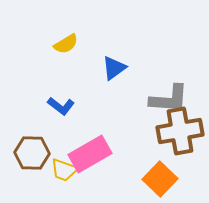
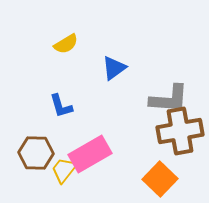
blue L-shape: rotated 36 degrees clockwise
brown hexagon: moved 4 px right
yellow trapezoid: rotated 108 degrees clockwise
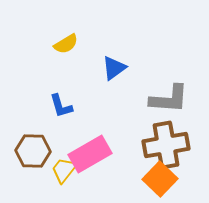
brown cross: moved 14 px left, 14 px down
brown hexagon: moved 3 px left, 2 px up
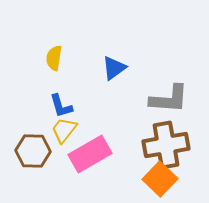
yellow semicircle: moved 12 px left, 14 px down; rotated 130 degrees clockwise
yellow trapezoid: moved 40 px up
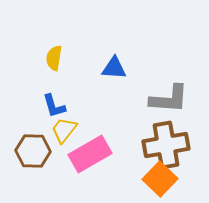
blue triangle: rotated 40 degrees clockwise
blue L-shape: moved 7 px left
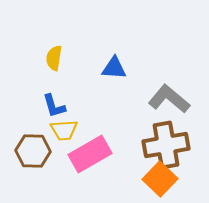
gray L-shape: rotated 144 degrees counterclockwise
yellow trapezoid: rotated 132 degrees counterclockwise
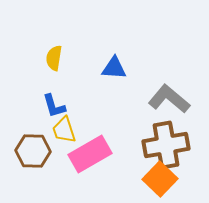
yellow trapezoid: rotated 76 degrees clockwise
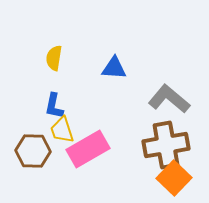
blue L-shape: rotated 28 degrees clockwise
yellow trapezoid: moved 2 px left
pink rectangle: moved 2 px left, 5 px up
orange square: moved 14 px right, 1 px up
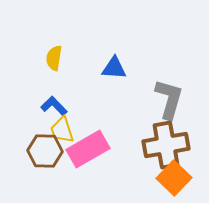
gray L-shape: rotated 66 degrees clockwise
blue L-shape: rotated 124 degrees clockwise
brown hexagon: moved 12 px right
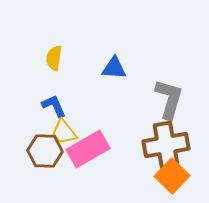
blue L-shape: rotated 20 degrees clockwise
yellow trapezoid: moved 2 px right, 2 px down; rotated 20 degrees counterclockwise
orange square: moved 2 px left, 2 px up
